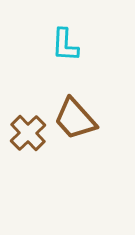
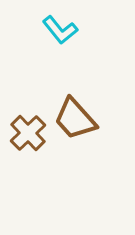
cyan L-shape: moved 5 px left, 15 px up; rotated 42 degrees counterclockwise
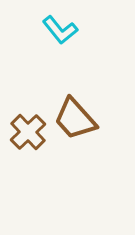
brown cross: moved 1 px up
